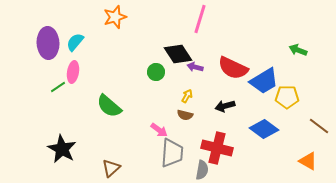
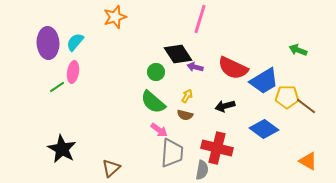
green line: moved 1 px left
green semicircle: moved 44 px right, 4 px up
brown line: moved 13 px left, 20 px up
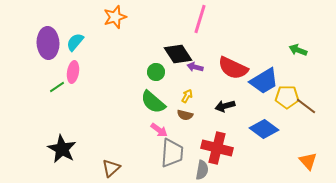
orange triangle: rotated 18 degrees clockwise
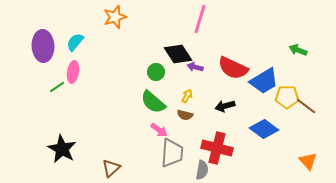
purple ellipse: moved 5 px left, 3 px down
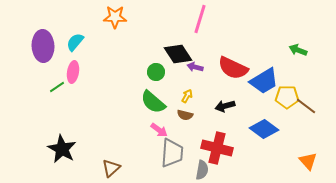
orange star: rotated 20 degrees clockwise
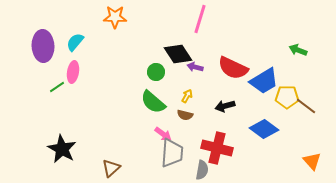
pink arrow: moved 4 px right, 4 px down
orange triangle: moved 4 px right
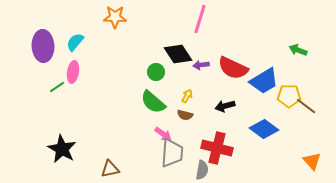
purple arrow: moved 6 px right, 2 px up; rotated 21 degrees counterclockwise
yellow pentagon: moved 2 px right, 1 px up
brown triangle: moved 1 px left, 1 px down; rotated 30 degrees clockwise
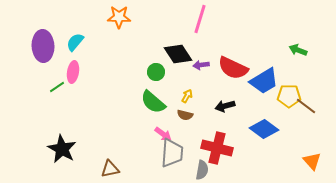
orange star: moved 4 px right
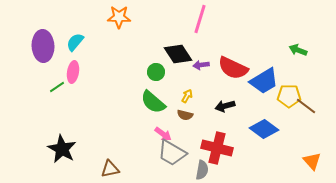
gray trapezoid: rotated 116 degrees clockwise
